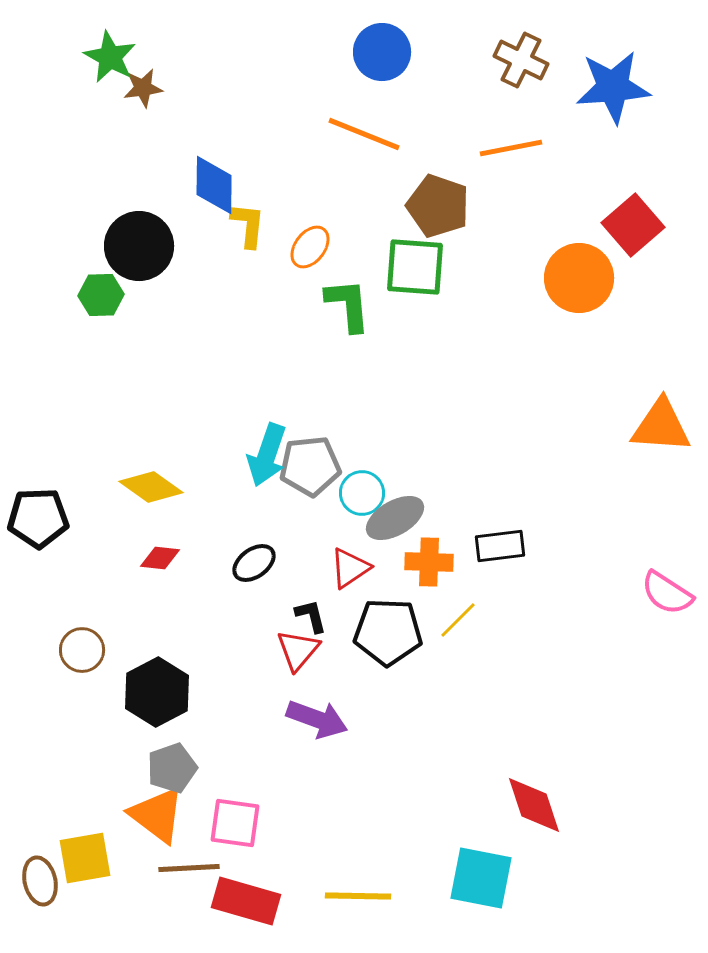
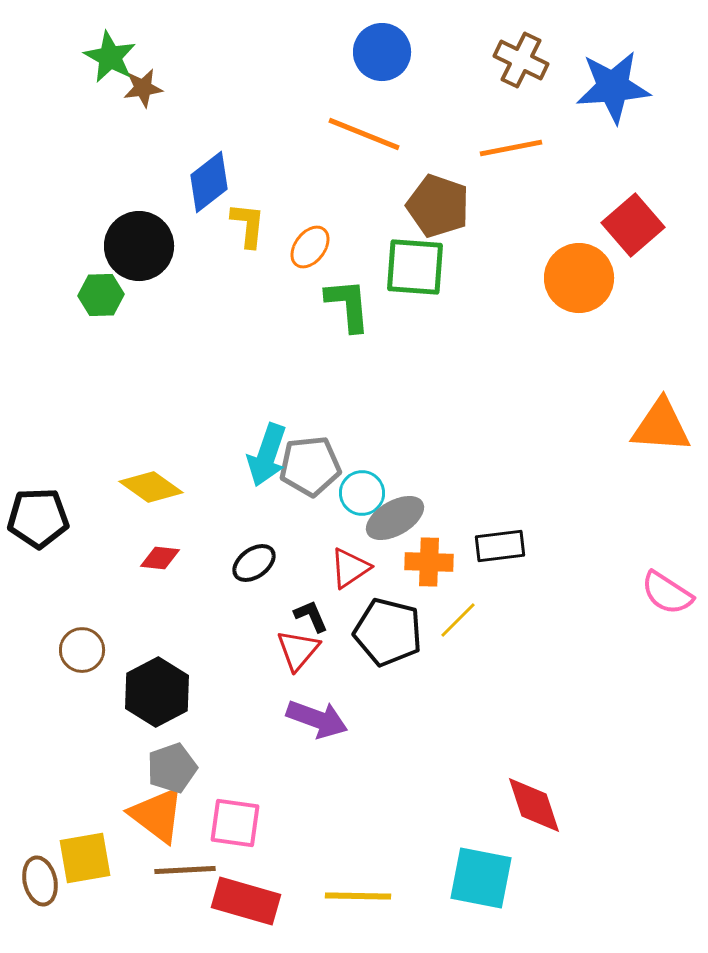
blue diamond at (214, 185): moved 5 px left, 3 px up; rotated 52 degrees clockwise
black L-shape at (311, 616): rotated 9 degrees counterclockwise
black pentagon at (388, 632): rotated 12 degrees clockwise
brown line at (189, 868): moved 4 px left, 2 px down
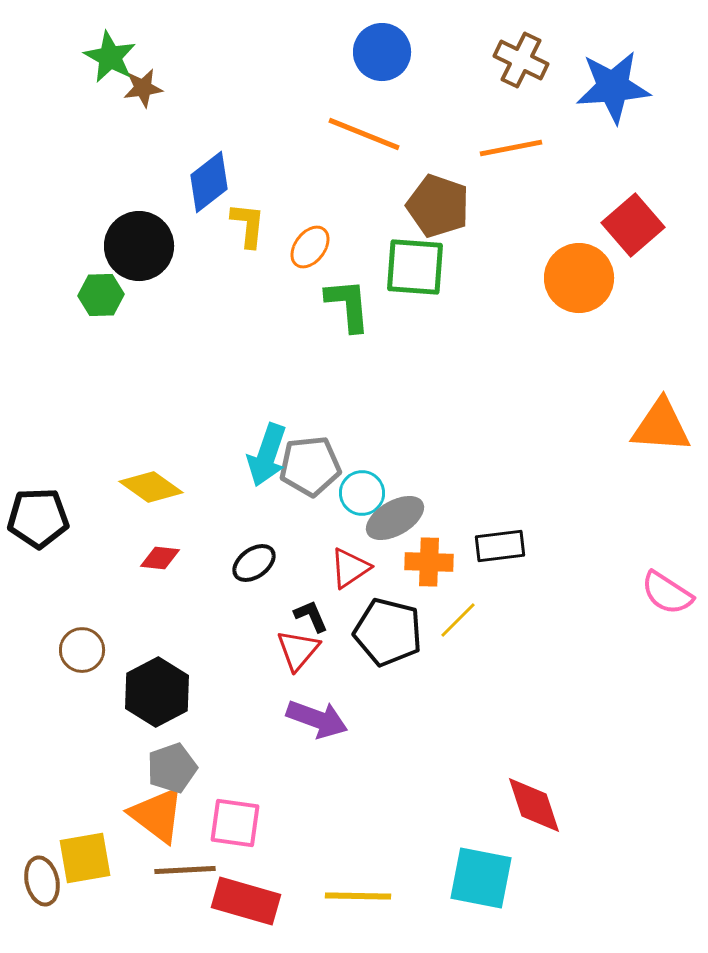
brown ellipse at (40, 881): moved 2 px right
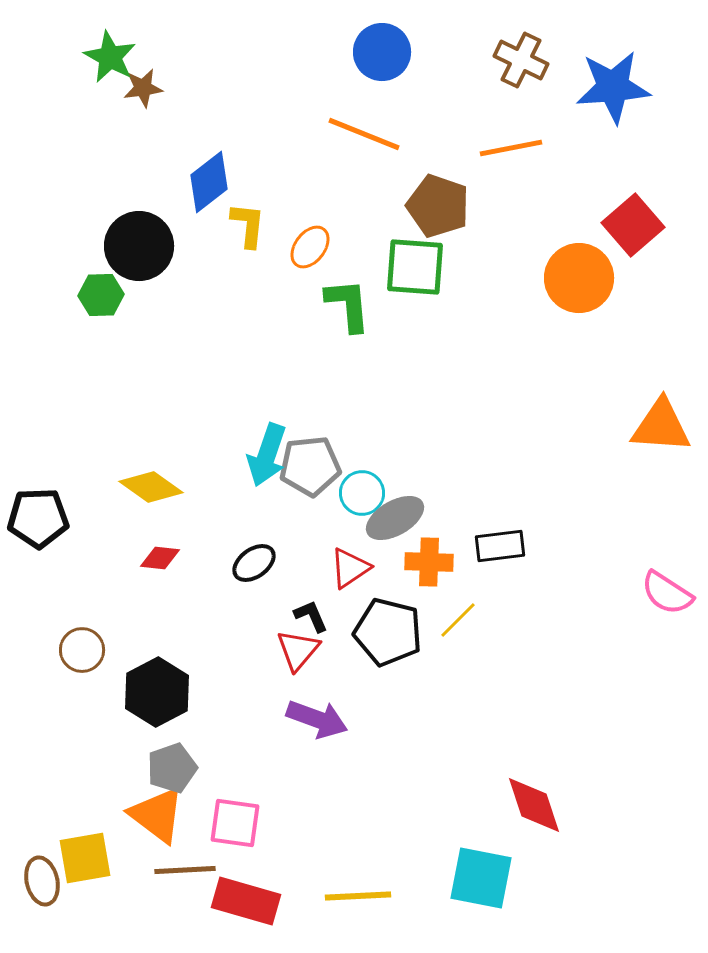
yellow line at (358, 896): rotated 4 degrees counterclockwise
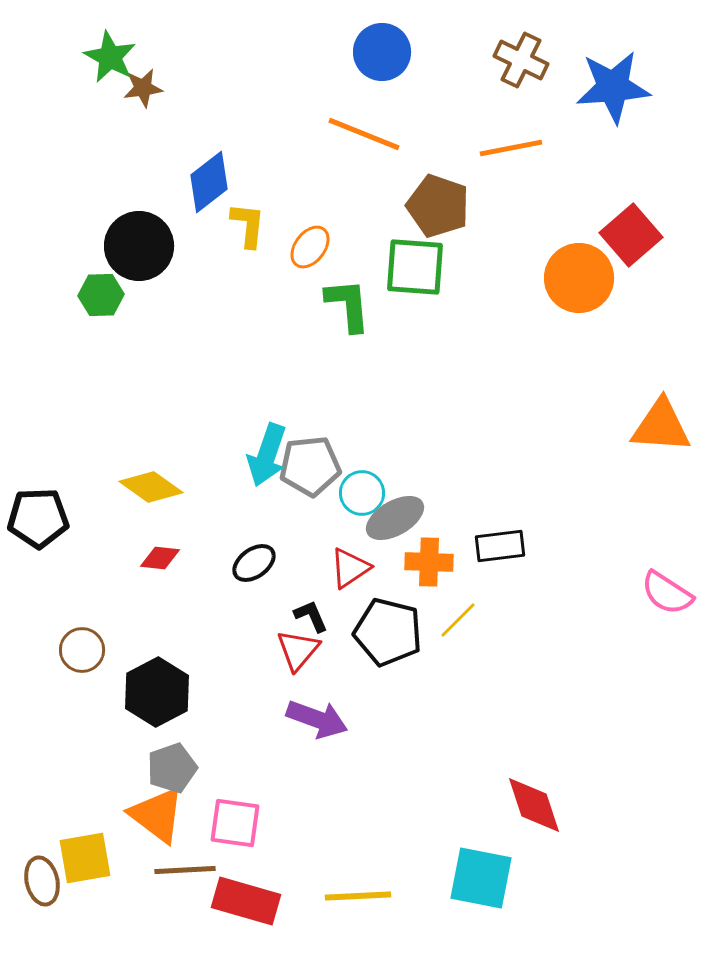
red square at (633, 225): moved 2 px left, 10 px down
